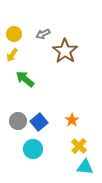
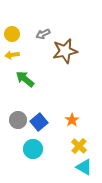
yellow circle: moved 2 px left
brown star: rotated 25 degrees clockwise
yellow arrow: rotated 48 degrees clockwise
gray circle: moved 1 px up
cyan triangle: moved 1 px left; rotated 24 degrees clockwise
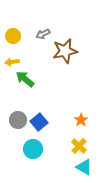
yellow circle: moved 1 px right, 2 px down
yellow arrow: moved 7 px down
orange star: moved 9 px right
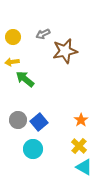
yellow circle: moved 1 px down
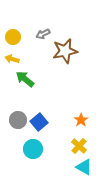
yellow arrow: moved 3 px up; rotated 24 degrees clockwise
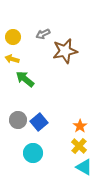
orange star: moved 1 px left, 6 px down
cyan circle: moved 4 px down
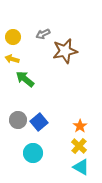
cyan triangle: moved 3 px left
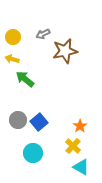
yellow cross: moved 6 px left
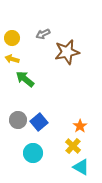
yellow circle: moved 1 px left, 1 px down
brown star: moved 2 px right, 1 px down
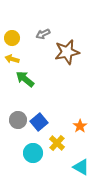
yellow cross: moved 16 px left, 3 px up
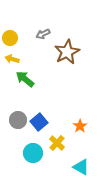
yellow circle: moved 2 px left
brown star: rotated 15 degrees counterclockwise
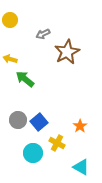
yellow circle: moved 18 px up
yellow arrow: moved 2 px left
yellow cross: rotated 14 degrees counterclockwise
